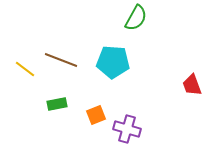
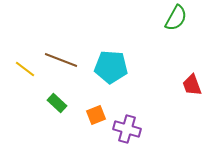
green semicircle: moved 40 px right
cyan pentagon: moved 2 px left, 5 px down
green rectangle: moved 1 px up; rotated 54 degrees clockwise
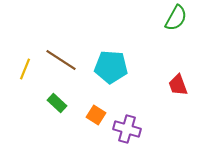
brown line: rotated 12 degrees clockwise
yellow line: rotated 75 degrees clockwise
red trapezoid: moved 14 px left
orange square: rotated 36 degrees counterclockwise
